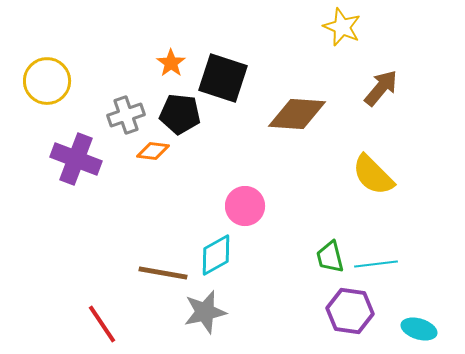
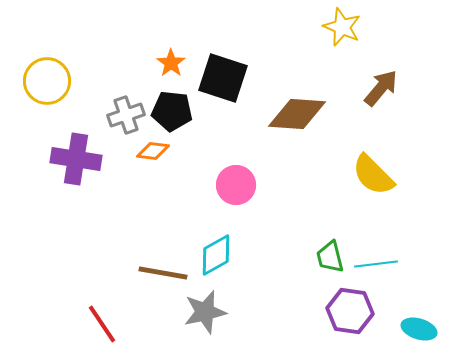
black pentagon: moved 8 px left, 3 px up
purple cross: rotated 12 degrees counterclockwise
pink circle: moved 9 px left, 21 px up
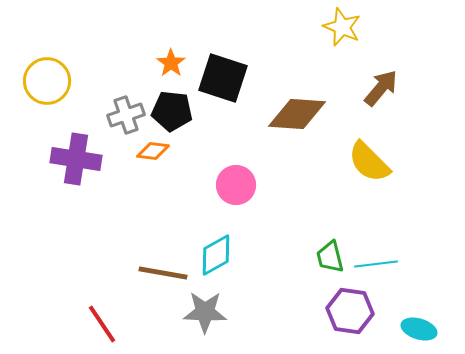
yellow semicircle: moved 4 px left, 13 px up
gray star: rotated 15 degrees clockwise
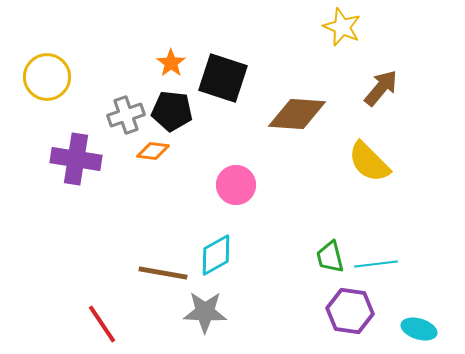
yellow circle: moved 4 px up
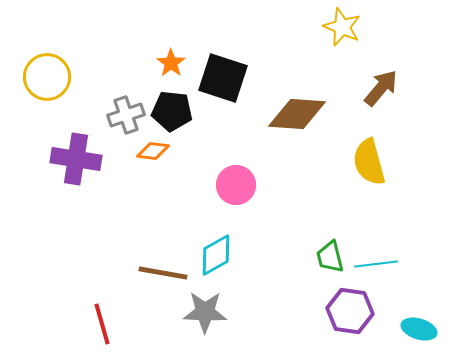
yellow semicircle: rotated 30 degrees clockwise
red line: rotated 18 degrees clockwise
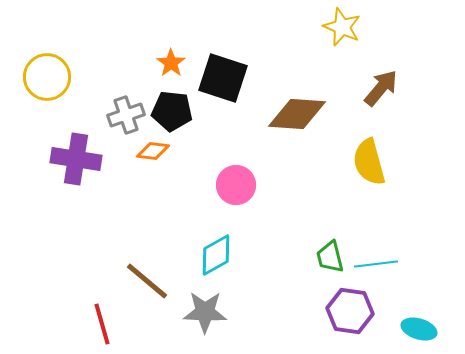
brown line: moved 16 px left, 8 px down; rotated 30 degrees clockwise
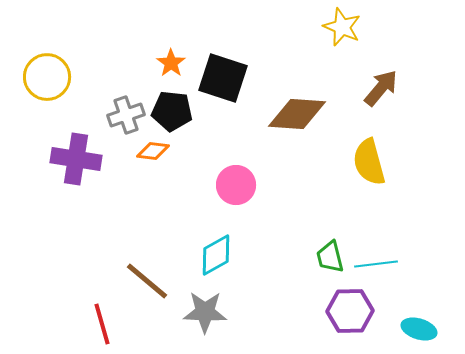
purple hexagon: rotated 9 degrees counterclockwise
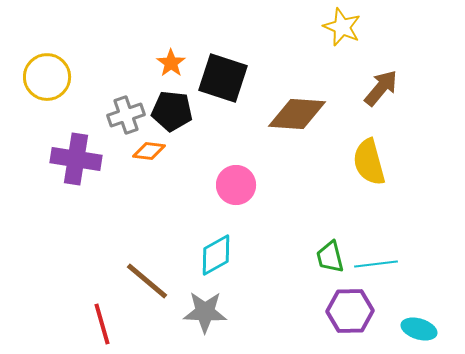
orange diamond: moved 4 px left
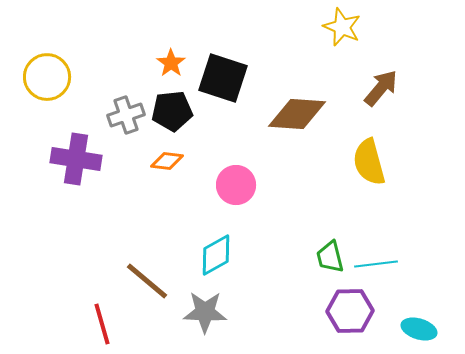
black pentagon: rotated 12 degrees counterclockwise
orange diamond: moved 18 px right, 10 px down
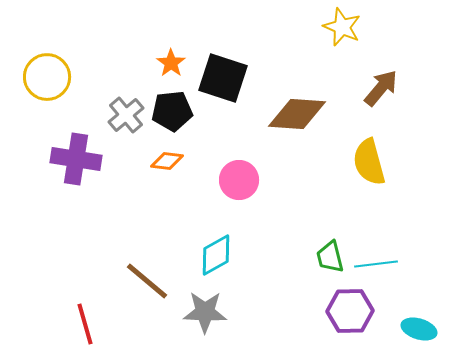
gray cross: rotated 21 degrees counterclockwise
pink circle: moved 3 px right, 5 px up
red line: moved 17 px left
